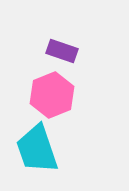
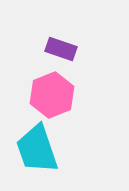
purple rectangle: moved 1 px left, 2 px up
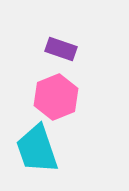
pink hexagon: moved 4 px right, 2 px down
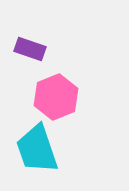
purple rectangle: moved 31 px left
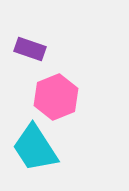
cyan trapezoid: moved 2 px left, 1 px up; rotated 14 degrees counterclockwise
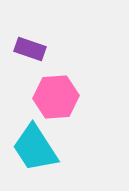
pink hexagon: rotated 18 degrees clockwise
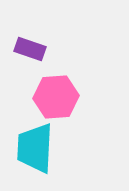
cyan trapezoid: rotated 36 degrees clockwise
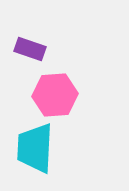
pink hexagon: moved 1 px left, 2 px up
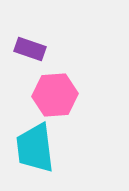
cyan trapezoid: rotated 10 degrees counterclockwise
